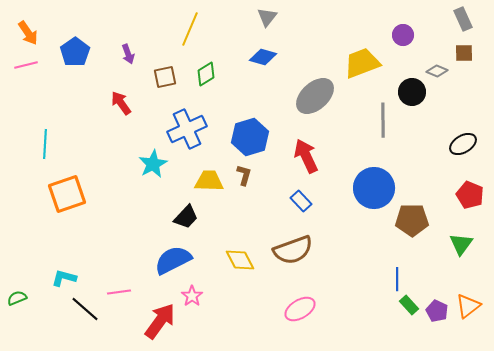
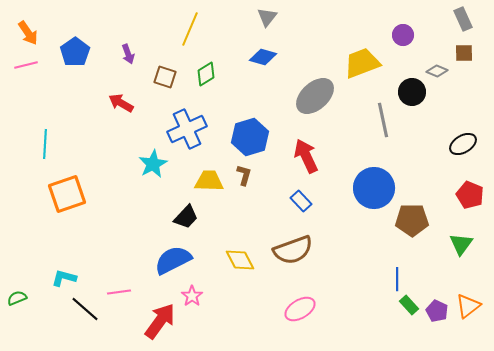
brown square at (165, 77): rotated 30 degrees clockwise
red arrow at (121, 103): rotated 25 degrees counterclockwise
gray line at (383, 120): rotated 12 degrees counterclockwise
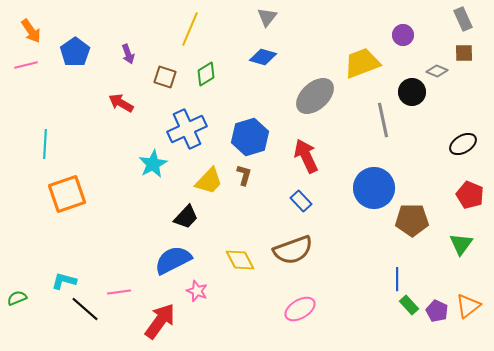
orange arrow at (28, 33): moved 3 px right, 2 px up
yellow trapezoid at (209, 181): rotated 132 degrees clockwise
cyan L-shape at (64, 278): moved 3 px down
pink star at (192, 296): moved 5 px right, 5 px up; rotated 15 degrees counterclockwise
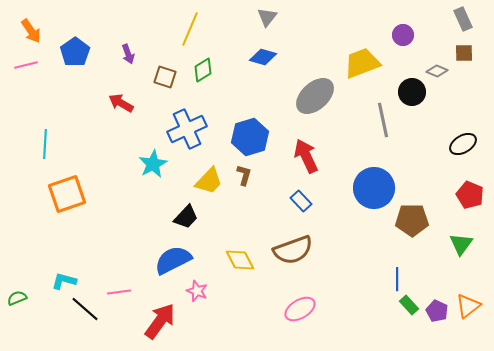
green diamond at (206, 74): moved 3 px left, 4 px up
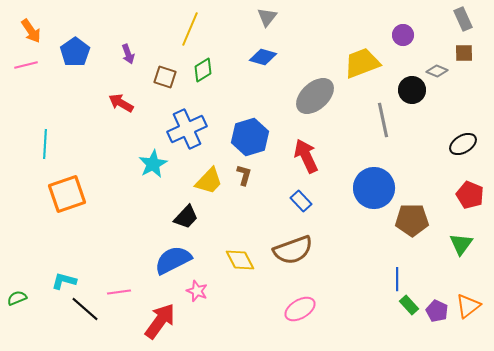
black circle at (412, 92): moved 2 px up
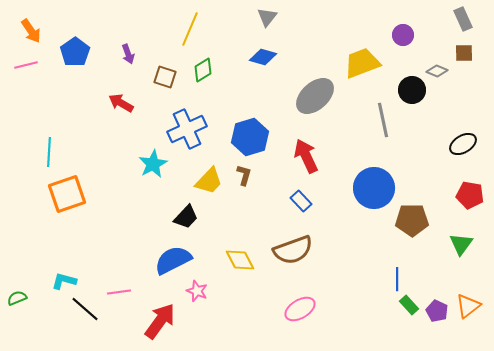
cyan line at (45, 144): moved 4 px right, 8 px down
red pentagon at (470, 195): rotated 12 degrees counterclockwise
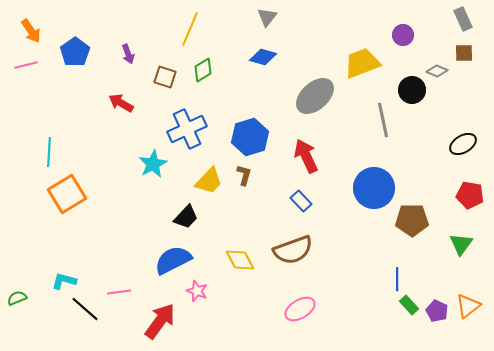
orange square at (67, 194): rotated 12 degrees counterclockwise
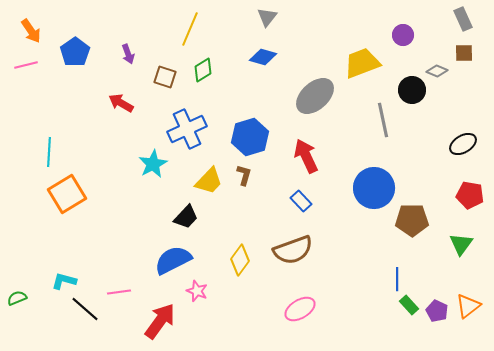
yellow diamond at (240, 260): rotated 64 degrees clockwise
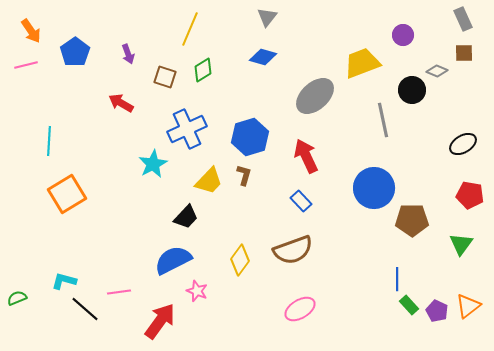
cyan line at (49, 152): moved 11 px up
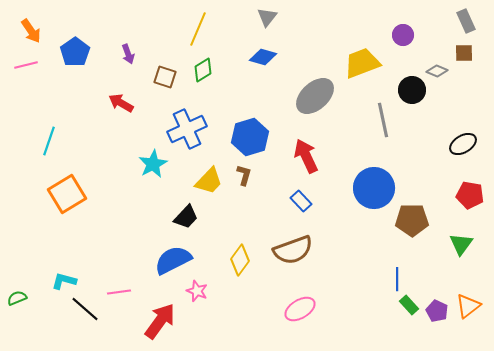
gray rectangle at (463, 19): moved 3 px right, 2 px down
yellow line at (190, 29): moved 8 px right
cyan line at (49, 141): rotated 16 degrees clockwise
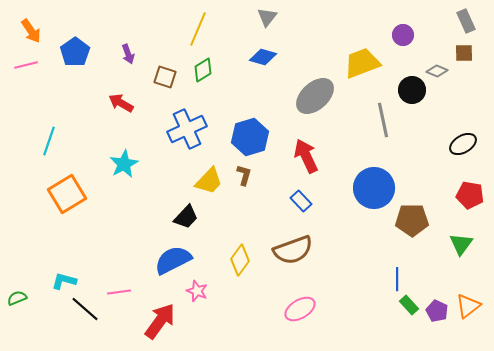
cyan star at (153, 164): moved 29 px left
